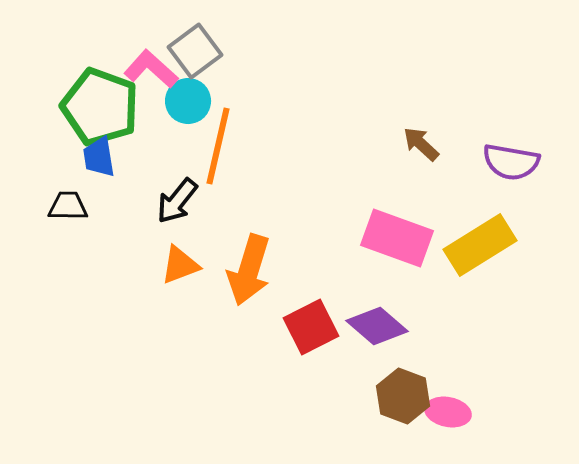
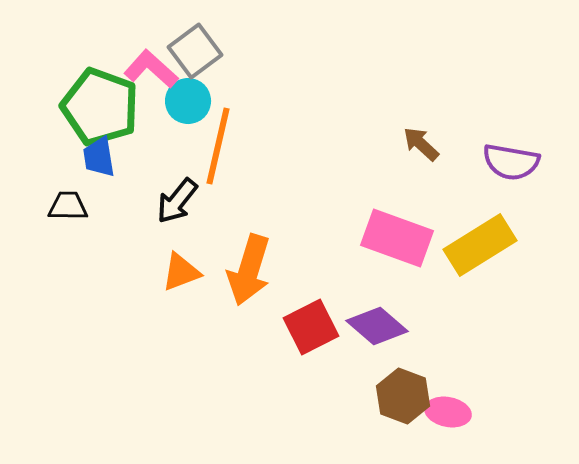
orange triangle: moved 1 px right, 7 px down
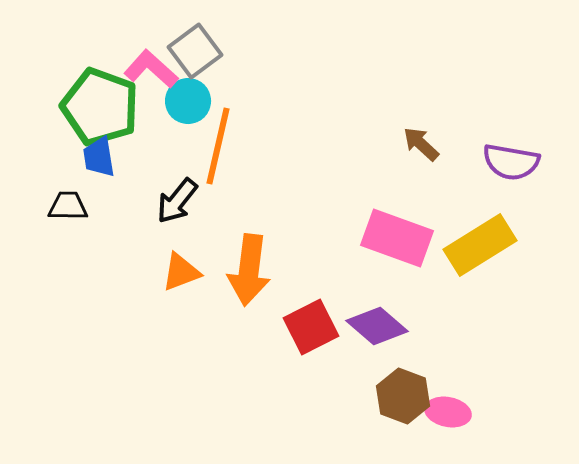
orange arrow: rotated 10 degrees counterclockwise
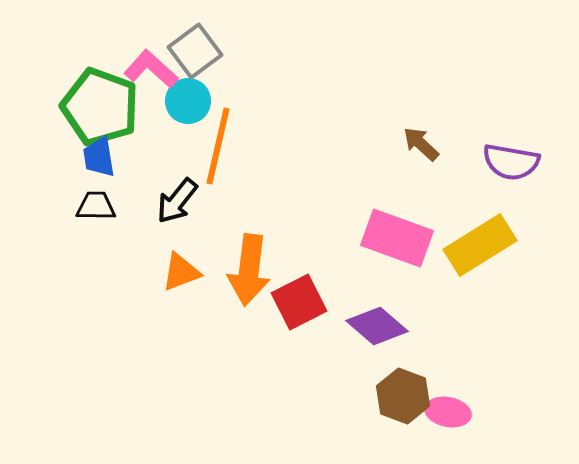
black trapezoid: moved 28 px right
red square: moved 12 px left, 25 px up
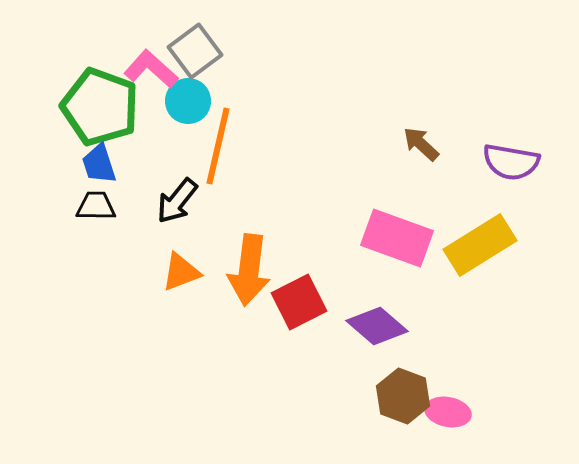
blue trapezoid: moved 7 px down; rotated 9 degrees counterclockwise
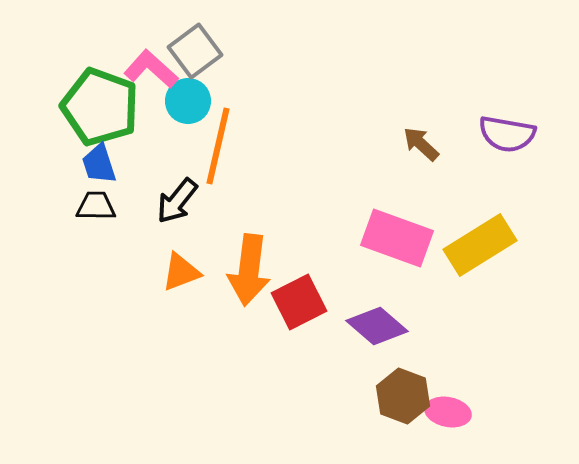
purple semicircle: moved 4 px left, 28 px up
